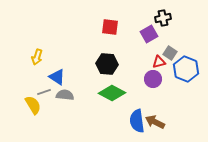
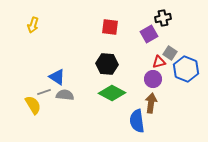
yellow arrow: moved 4 px left, 32 px up
brown arrow: moved 4 px left, 19 px up; rotated 72 degrees clockwise
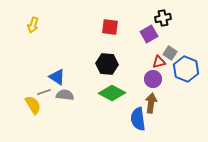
blue semicircle: moved 1 px right, 2 px up
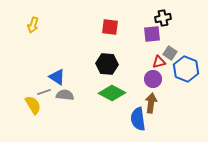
purple square: moved 3 px right; rotated 24 degrees clockwise
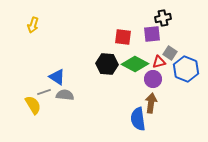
red square: moved 13 px right, 10 px down
green diamond: moved 23 px right, 29 px up
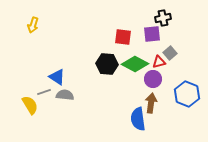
gray square: rotated 16 degrees clockwise
blue hexagon: moved 1 px right, 25 px down
yellow semicircle: moved 3 px left
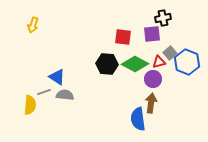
blue hexagon: moved 32 px up
yellow semicircle: rotated 36 degrees clockwise
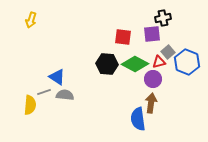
yellow arrow: moved 2 px left, 5 px up
gray square: moved 2 px left, 1 px up
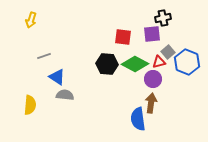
gray line: moved 36 px up
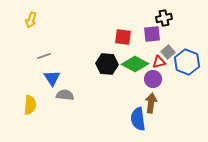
black cross: moved 1 px right
blue triangle: moved 5 px left, 1 px down; rotated 24 degrees clockwise
